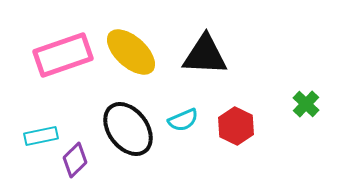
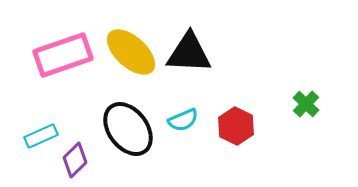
black triangle: moved 16 px left, 2 px up
cyan rectangle: rotated 12 degrees counterclockwise
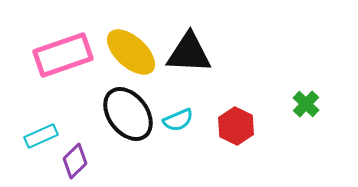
cyan semicircle: moved 5 px left
black ellipse: moved 15 px up
purple diamond: moved 1 px down
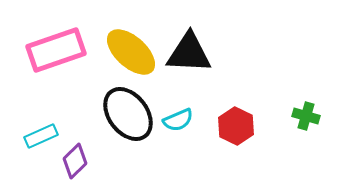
pink rectangle: moved 7 px left, 5 px up
green cross: moved 12 px down; rotated 28 degrees counterclockwise
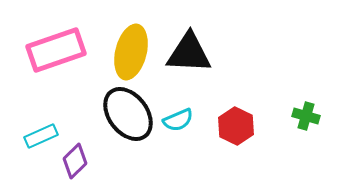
yellow ellipse: rotated 62 degrees clockwise
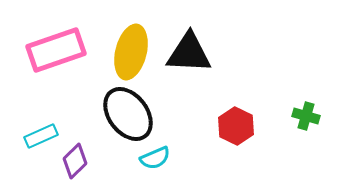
cyan semicircle: moved 23 px left, 38 px down
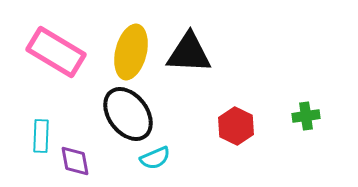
pink rectangle: moved 2 px down; rotated 50 degrees clockwise
green cross: rotated 24 degrees counterclockwise
cyan rectangle: rotated 64 degrees counterclockwise
purple diamond: rotated 56 degrees counterclockwise
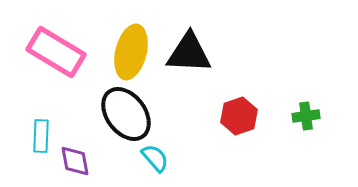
black ellipse: moved 2 px left
red hexagon: moved 3 px right, 10 px up; rotated 15 degrees clockwise
cyan semicircle: rotated 108 degrees counterclockwise
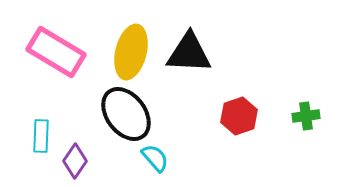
purple diamond: rotated 44 degrees clockwise
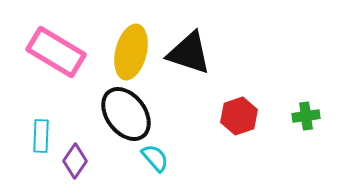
black triangle: rotated 15 degrees clockwise
